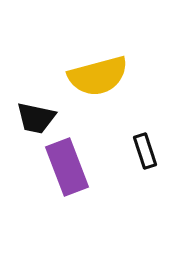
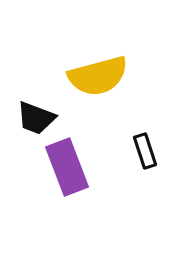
black trapezoid: rotated 9 degrees clockwise
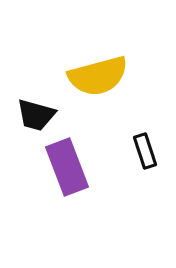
black trapezoid: moved 3 px up; rotated 6 degrees counterclockwise
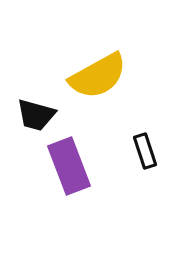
yellow semicircle: rotated 14 degrees counterclockwise
purple rectangle: moved 2 px right, 1 px up
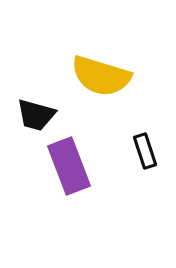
yellow semicircle: moved 3 px right; rotated 46 degrees clockwise
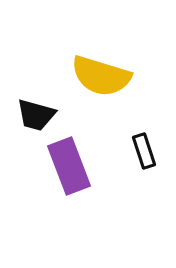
black rectangle: moved 1 px left
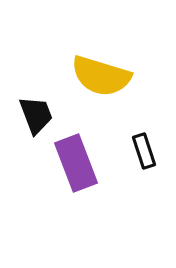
black trapezoid: rotated 126 degrees counterclockwise
purple rectangle: moved 7 px right, 3 px up
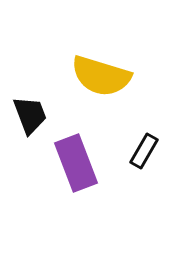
black trapezoid: moved 6 px left
black rectangle: rotated 48 degrees clockwise
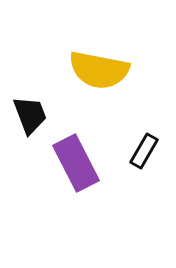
yellow semicircle: moved 2 px left, 6 px up; rotated 6 degrees counterclockwise
purple rectangle: rotated 6 degrees counterclockwise
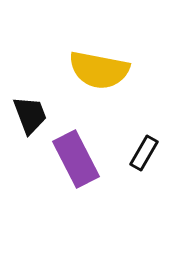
black rectangle: moved 2 px down
purple rectangle: moved 4 px up
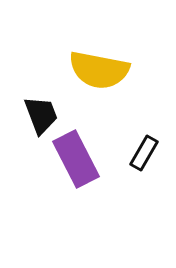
black trapezoid: moved 11 px right
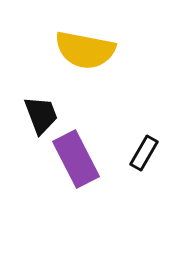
yellow semicircle: moved 14 px left, 20 px up
